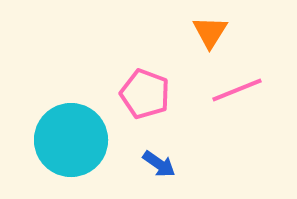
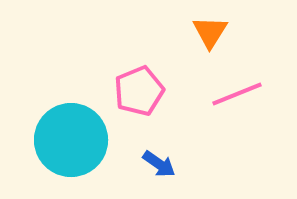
pink line: moved 4 px down
pink pentagon: moved 6 px left, 3 px up; rotated 30 degrees clockwise
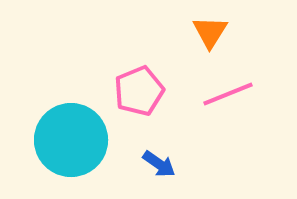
pink line: moved 9 px left
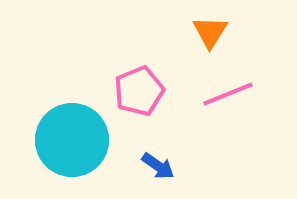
cyan circle: moved 1 px right
blue arrow: moved 1 px left, 2 px down
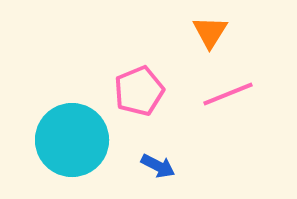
blue arrow: rotated 8 degrees counterclockwise
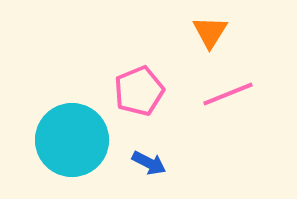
blue arrow: moved 9 px left, 3 px up
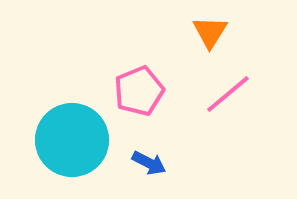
pink line: rotated 18 degrees counterclockwise
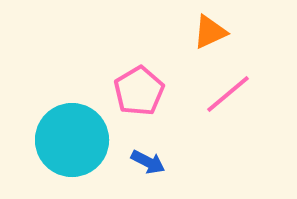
orange triangle: rotated 33 degrees clockwise
pink pentagon: rotated 9 degrees counterclockwise
blue arrow: moved 1 px left, 1 px up
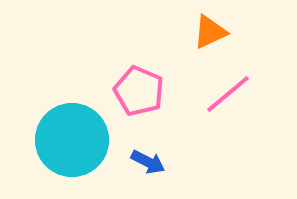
pink pentagon: rotated 18 degrees counterclockwise
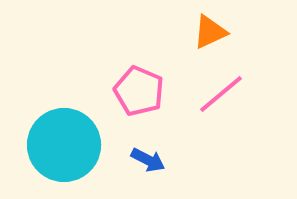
pink line: moved 7 px left
cyan circle: moved 8 px left, 5 px down
blue arrow: moved 2 px up
